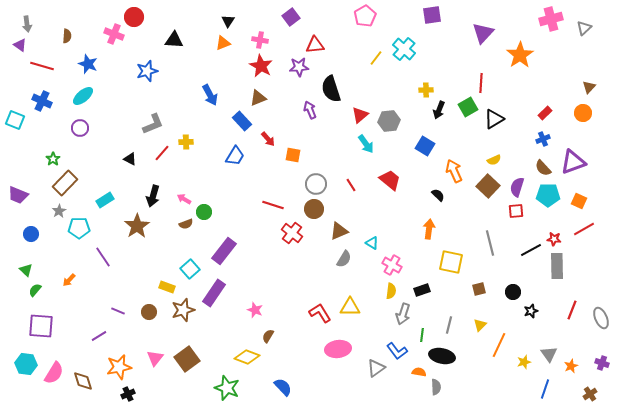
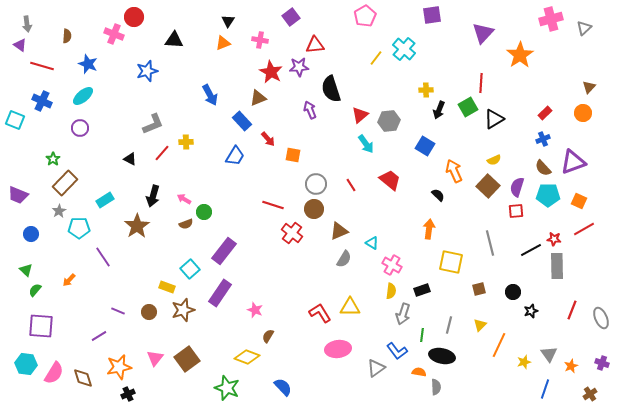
red star at (261, 66): moved 10 px right, 6 px down
purple rectangle at (214, 293): moved 6 px right
brown diamond at (83, 381): moved 3 px up
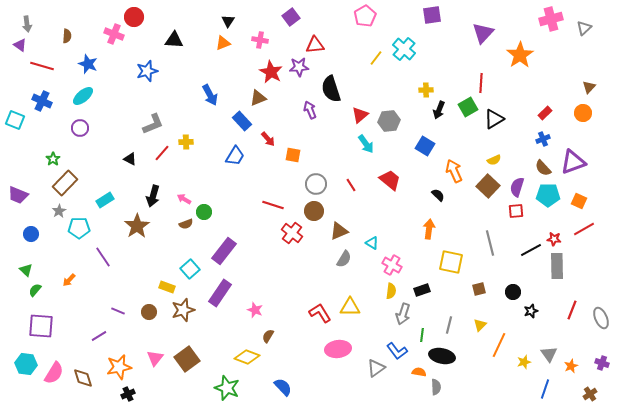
brown circle at (314, 209): moved 2 px down
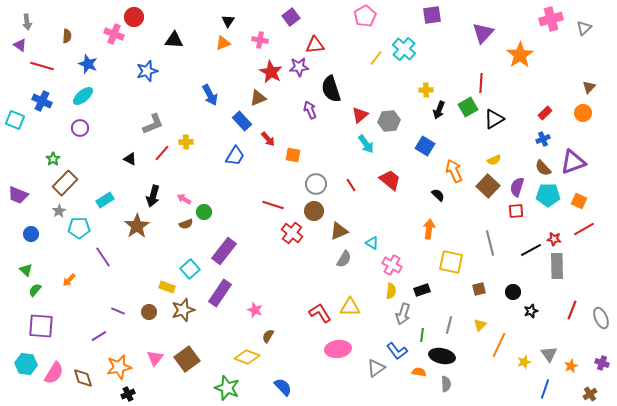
gray arrow at (27, 24): moved 2 px up
gray semicircle at (436, 387): moved 10 px right, 3 px up
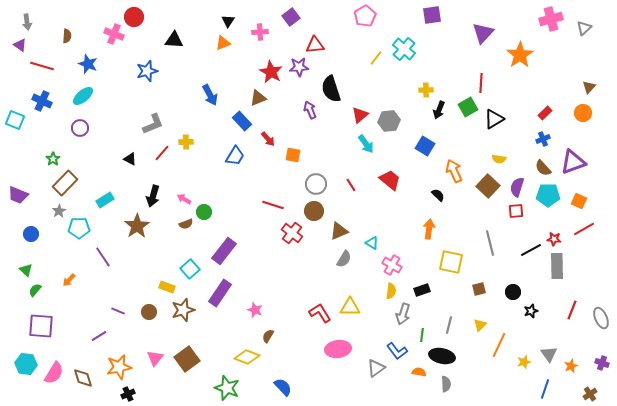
pink cross at (260, 40): moved 8 px up; rotated 14 degrees counterclockwise
yellow semicircle at (494, 160): moved 5 px right, 1 px up; rotated 32 degrees clockwise
